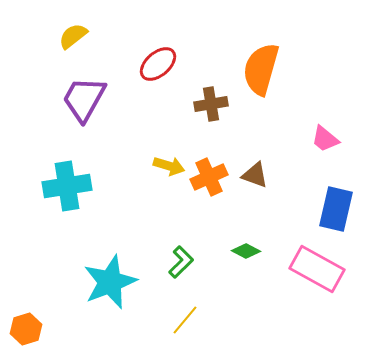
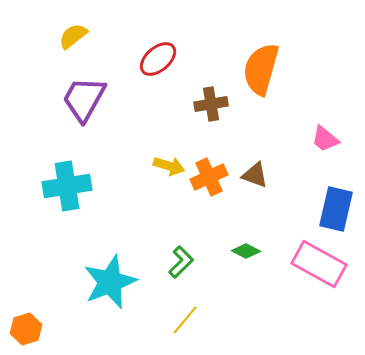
red ellipse: moved 5 px up
pink rectangle: moved 2 px right, 5 px up
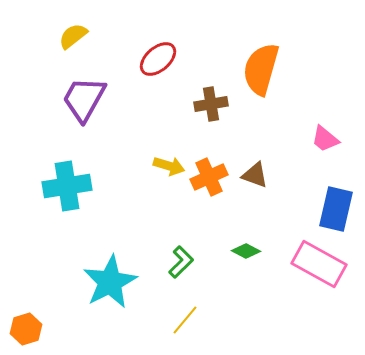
cyan star: rotated 6 degrees counterclockwise
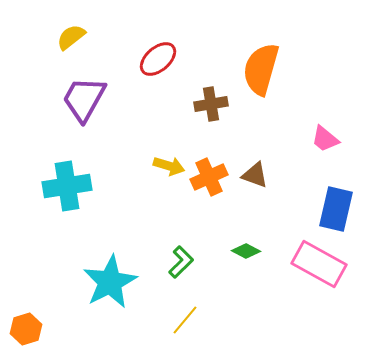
yellow semicircle: moved 2 px left, 1 px down
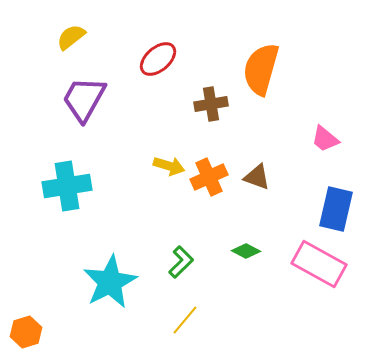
brown triangle: moved 2 px right, 2 px down
orange hexagon: moved 3 px down
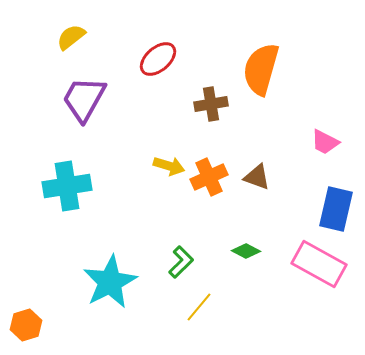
pink trapezoid: moved 3 px down; rotated 12 degrees counterclockwise
yellow line: moved 14 px right, 13 px up
orange hexagon: moved 7 px up
